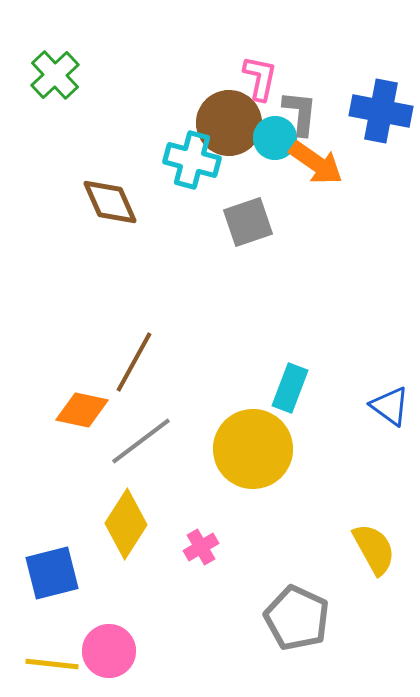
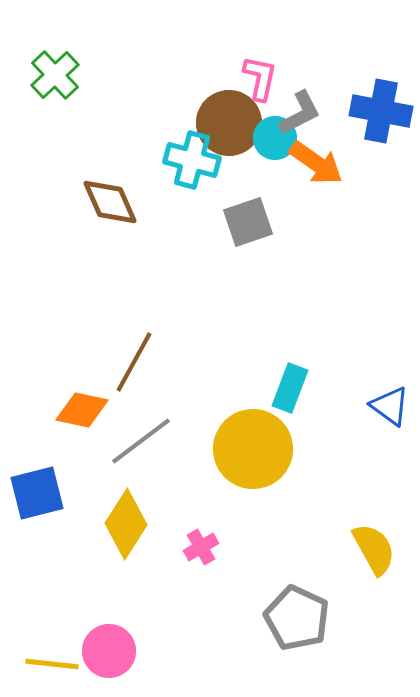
gray L-shape: rotated 57 degrees clockwise
blue square: moved 15 px left, 80 px up
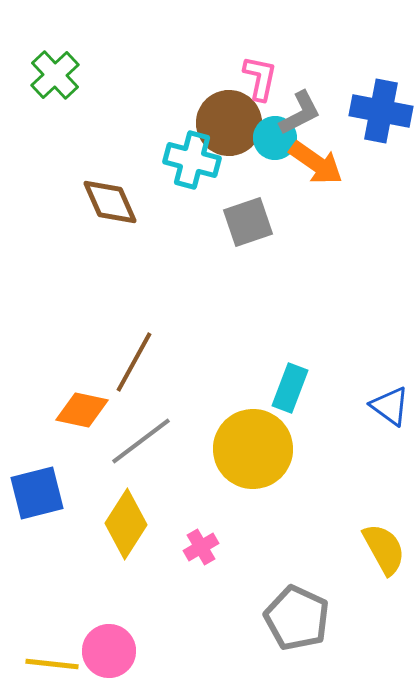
yellow semicircle: moved 10 px right
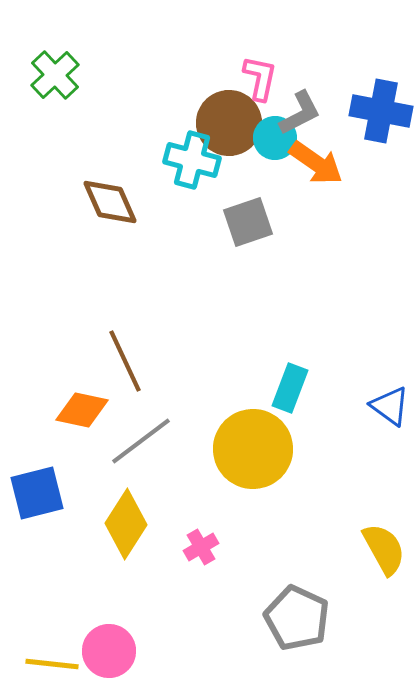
brown line: moved 9 px left, 1 px up; rotated 54 degrees counterclockwise
